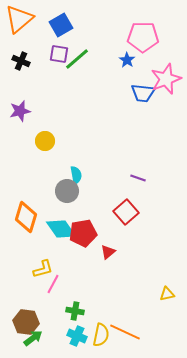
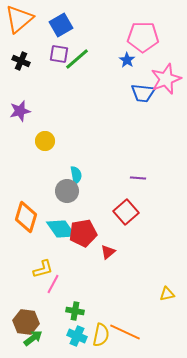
purple line: rotated 14 degrees counterclockwise
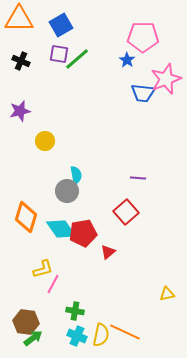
orange triangle: rotated 40 degrees clockwise
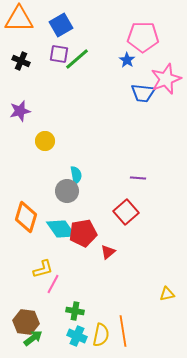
orange line: moved 2 px left, 1 px up; rotated 56 degrees clockwise
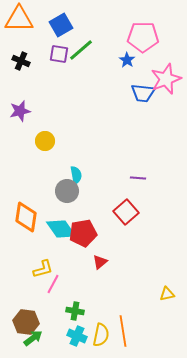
green line: moved 4 px right, 9 px up
orange diamond: rotated 8 degrees counterclockwise
red triangle: moved 8 px left, 10 px down
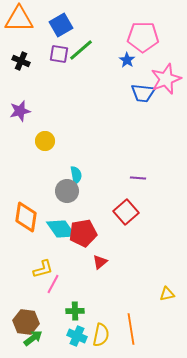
green cross: rotated 12 degrees counterclockwise
orange line: moved 8 px right, 2 px up
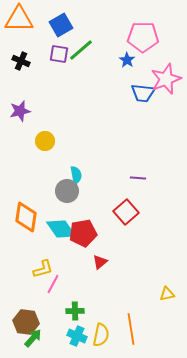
green arrow: rotated 12 degrees counterclockwise
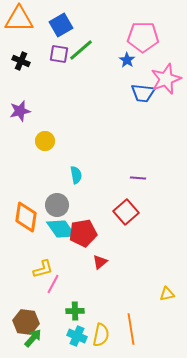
gray circle: moved 10 px left, 14 px down
